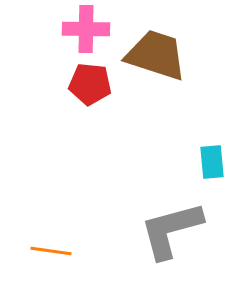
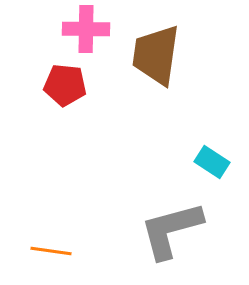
brown trapezoid: rotated 100 degrees counterclockwise
red pentagon: moved 25 px left, 1 px down
cyan rectangle: rotated 52 degrees counterclockwise
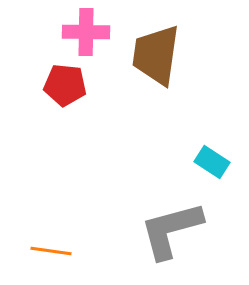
pink cross: moved 3 px down
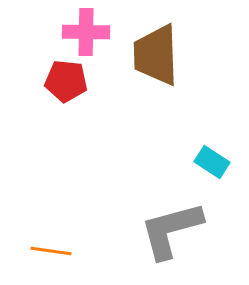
brown trapezoid: rotated 10 degrees counterclockwise
red pentagon: moved 1 px right, 4 px up
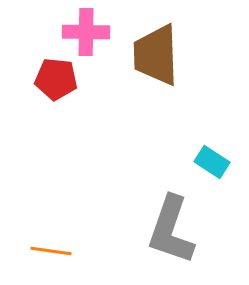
red pentagon: moved 10 px left, 2 px up
gray L-shape: rotated 56 degrees counterclockwise
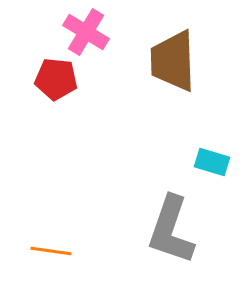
pink cross: rotated 30 degrees clockwise
brown trapezoid: moved 17 px right, 6 px down
cyan rectangle: rotated 16 degrees counterclockwise
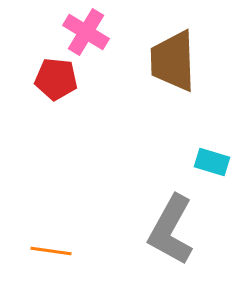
gray L-shape: rotated 10 degrees clockwise
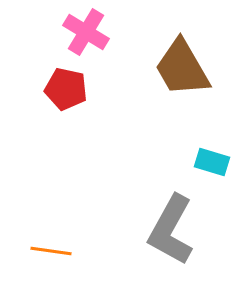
brown trapezoid: moved 9 px right, 7 px down; rotated 28 degrees counterclockwise
red pentagon: moved 10 px right, 10 px down; rotated 6 degrees clockwise
